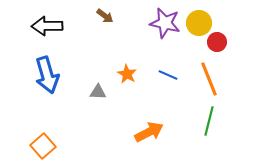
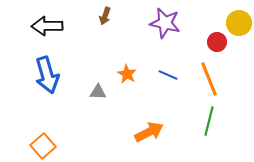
brown arrow: rotated 72 degrees clockwise
yellow circle: moved 40 px right
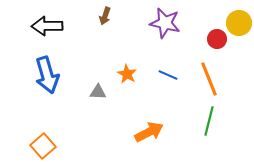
red circle: moved 3 px up
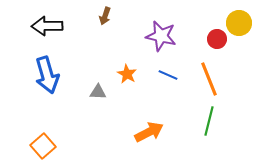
purple star: moved 4 px left, 13 px down
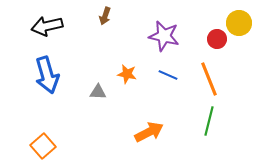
black arrow: rotated 12 degrees counterclockwise
purple star: moved 3 px right
orange star: rotated 18 degrees counterclockwise
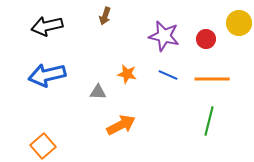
red circle: moved 11 px left
blue arrow: rotated 93 degrees clockwise
orange line: moved 3 px right; rotated 68 degrees counterclockwise
orange arrow: moved 28 px left, 7 px up
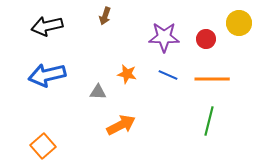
purple star: moved 1 px down; rotated 12 degrees counterclockwise
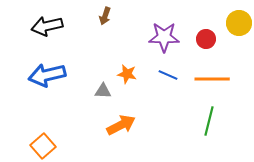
gray triangle: moved 5 px right, 1 px up
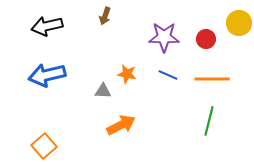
orange square: moved 1 px right
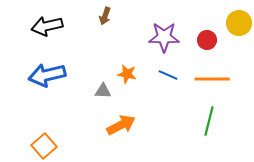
red circle: moved 1 px right, 1 px down
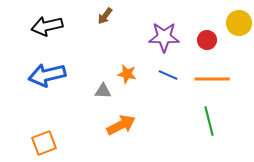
brown arrow: rotated 18 degrees clockwise
green line: rotated 28 degrees counterclockwise
orange square: moved 3 px up; rotated 20 degrees clockwise
